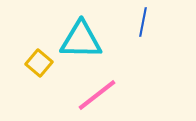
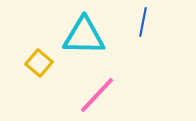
cyan triangle: moved 3 px right, 4 px up
pink line: rotated 9 degrees counterclockwise
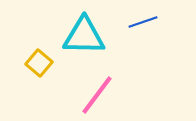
blue line: rotated 60 degrees clockwise
pink line: rotated 6 degrees counterclockwise
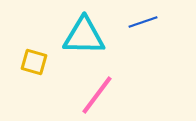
yellow square: moved 5 px left, 1 px up; rotated 24 degrees counterclockwise
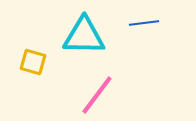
blue line: moved 1 px right, 1 px down; rotated 12 degrees clockwise
yellow square: moved 1 px left
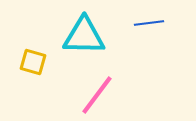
blue line: moved 5 px right
